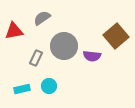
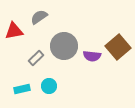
gray semicircle: moved 3 px left, 1 px up
brown square: moved 2 px right, 11 px down
gray rectangle: rotated 21 degrees clockwise
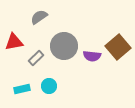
red triangle: moved 11 px down
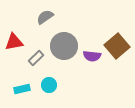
gray semicircle: moved 6 px right
brown square: moved 1 px left, 1 px up
cyan circle: moved 1 px up
